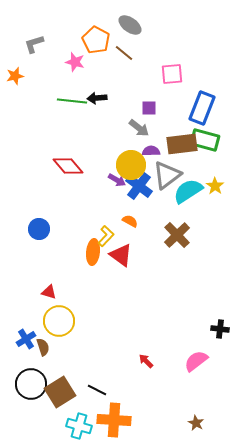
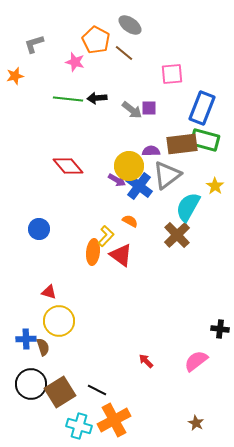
green line at (72, 101): moved 4 px left, 2 px up
gray arrow at (139, 128): moved 7 px left, 18 px up
yellow circle at (131, 165): moved 2 px left, 1 px down
cyan semicircle at (188, 191): moved 16 px down; rotated 28 degrees counterclockwise
blue cross at (26, 339): rotated 30 degrees clockwise
orange cross at (114, 420): rotated 32 degrees counterclockwise
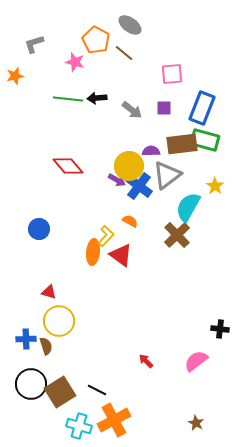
purple square at (149, 108): moved 15 px right
brown semicircle at (43, 347): moved 3 px right, 1 px up
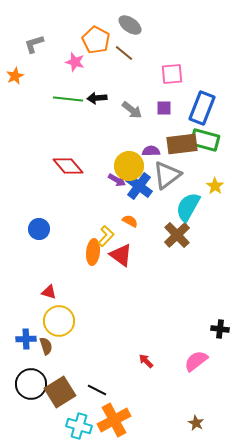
orange star at (15, 76): rotated 12 degrees counterclockwise
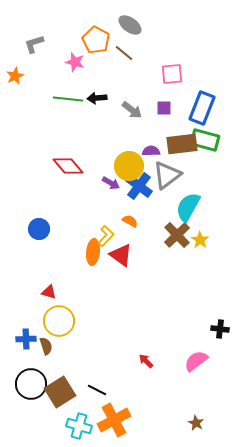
purple arrow at (117, 180): moved 6 px left, 3 px down
yellow star at (215, 186): moved 15 px left, 54 px down
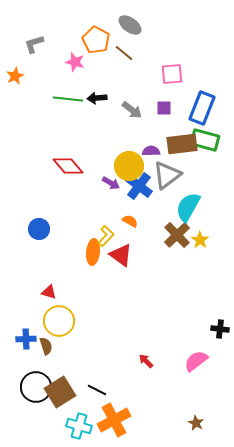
black circle at (31, 384): moved 5 px right, 3 px down
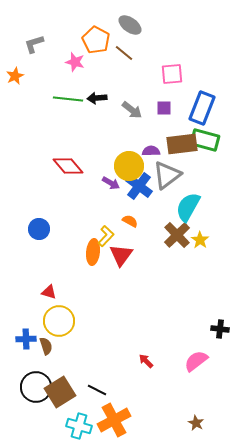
red triangle at (121, 255): rotated 30 degrees clockwise
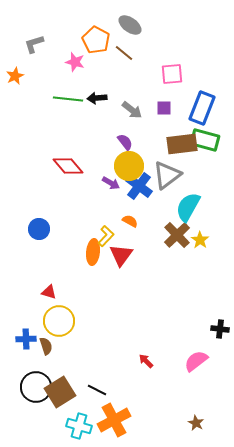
purple semicircle at (151, 151): moved 26 px left, 9 px up; rotated 54 degrees clockwise
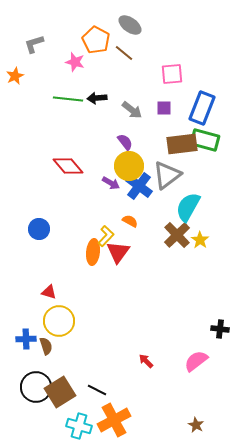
red triangle at (121, 255): moved 3 px left, 3 px up
brown star at (196, 423): moved 2 px down
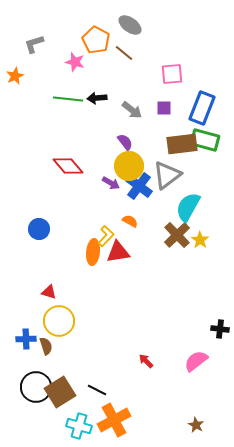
red triangle at (118, 252): rotated 45 degrees clockwise
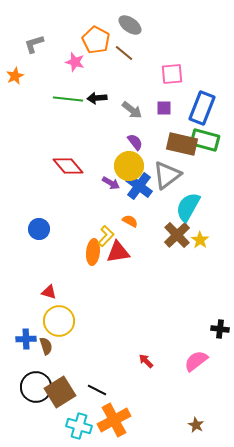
purple semicircle at (125, 142): moved 10 px right
brown rectangle at (182, 144): rotated 20 degrees clockwise
